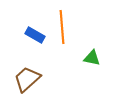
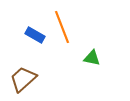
orange line: rotated 16 degrees counterclockwise
brown trapezoid: moved 4 px left
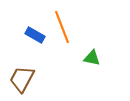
brown trapezoid: moved 1 px left; rotated 20 degrees counterclockwise
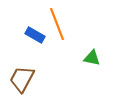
orange line: moved 5 px left, 3 px up
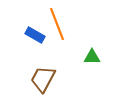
green triangle: moved 1 px up; rotated 12 degrees counterclockwise
brown trapezoid: moved 21 px right
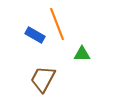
green triangle: moved 10 px left, 3 px up
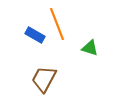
green triangle: moved 8 px right, 6 px up; rotated 18 degrees clockwise
brown trapezoid: moved 1 px right
